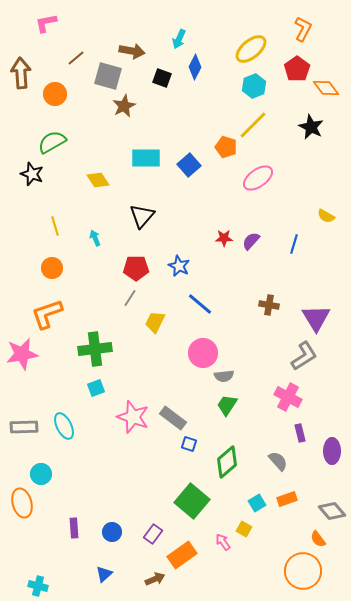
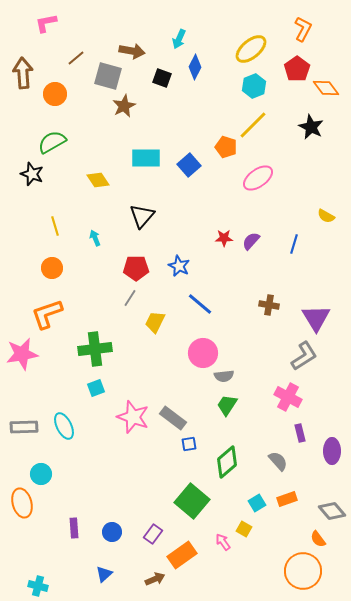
brown arrow at (21, 73): moved 2 px right
blue square at (189, 444): rotated 28 degrees counterclockwise
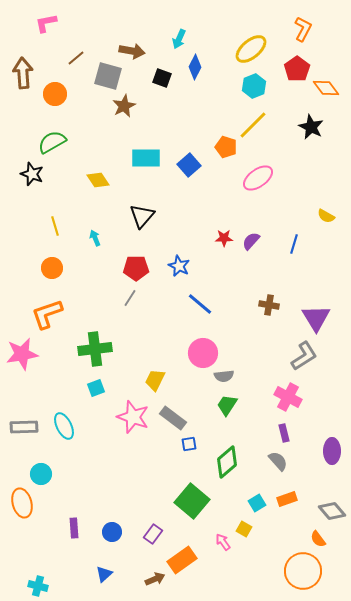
yellow trapezoid at (155, 322): moved 58 px down
purple rectangle at (300, 433): moved 16 px left
orange rectangle at (182, 555): moved 5 px down
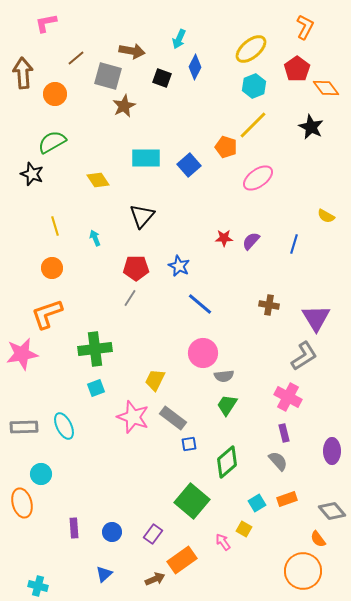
orange L-shape at (303, 29): moved 2 px right, 2 px up
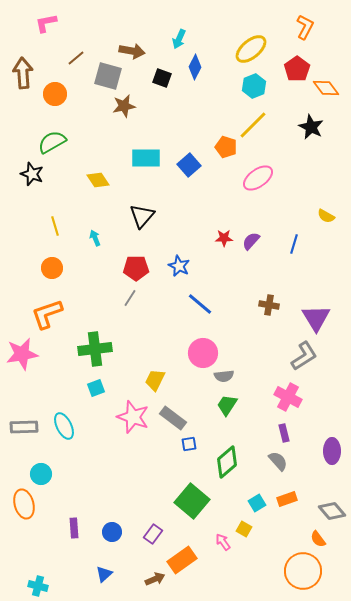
brown star at (124, 106): rotated 15 degrees clockwise
orange ellipse at (22, 503): moved 2 px right, 1 px down
